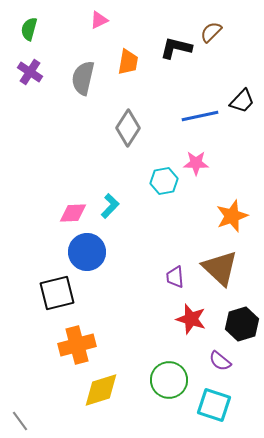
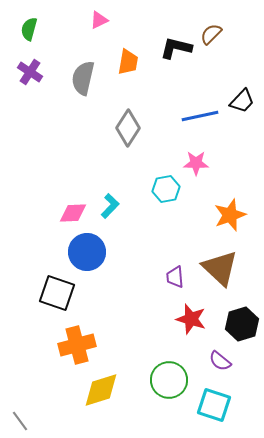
brown semicircle: moved 2 px down
cyan hexagon: moved 2 px right, 8 px down
orange star: moved 2 px left, 1 px up
black square: rotated 33 degrees clockwise
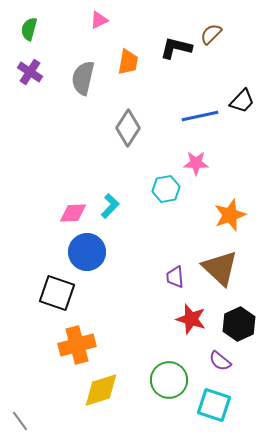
black hexagon: moved 3 px left; rotated 8 degrees counterclockwise
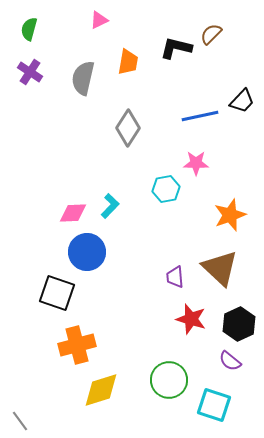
purple semicircle: moved 10 px right
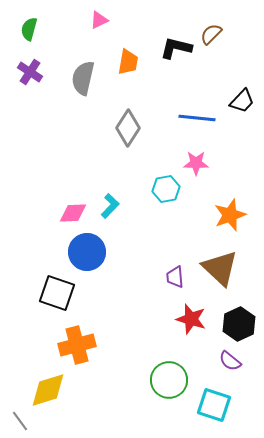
blue line: moved 3 px left, 2 px down; rotated 18 degrees clockwise
yellow diamond: moved 53 px left
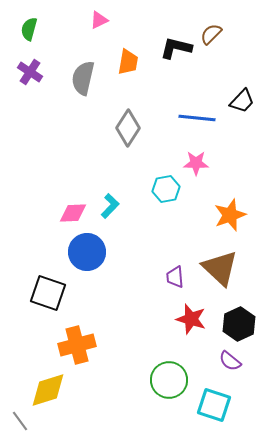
black square: moved 9 px left
